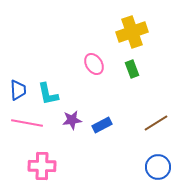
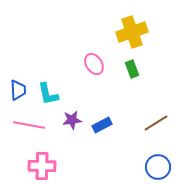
pink line: moved 2 px right, 2 px down
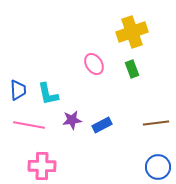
brown line: rotated 25 degrees clockwise
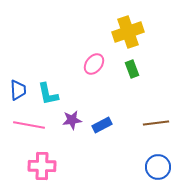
yellow cross: moved 4 px left
pink ellipse: rotated 70 degrees clockwise
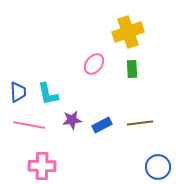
green rectangle: rotated 18 degrees clockwise
blue trapezoid: moved 2 px down
brown line: moved 16 px left
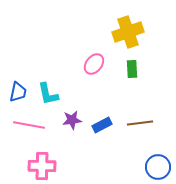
blue trapezoid: rotated 15 degrees clockwise
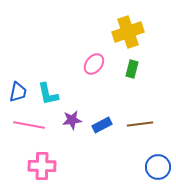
green rectangle: rotated 18 degrees clockwise
brown line: moved 1 px down
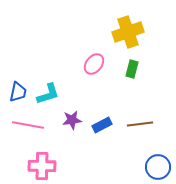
cyan L-shape: rotated 95 degrees counterclockwise
pink line: moved 1 px left
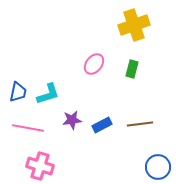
yellow cross: moved 6 px right, 7 px up
pink line: moved 3 px down
pink cross: moved 2 px left; rotated 16 degrees clockwise
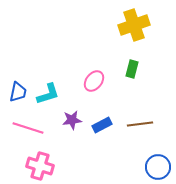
pink ellipse: moved 17 px down
pink line: rotated 8 degrees clockwise
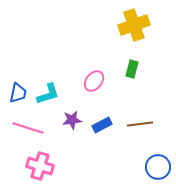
blue trapezoid: moved 1 px down
